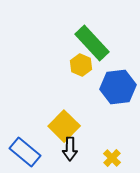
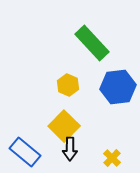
yellow hexagon: moved 13 px left, 20 px down
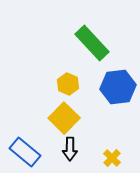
yellow hexagon: moved 1 px up
yellow square: moved 8 px up
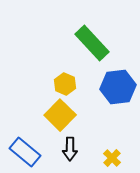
yellow hexagon: moved 3 px left
yellow square: moved 4 px left, 3 px up
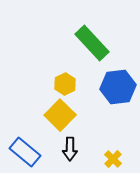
yellow hexagon: rotated 10 degrees clockwise
yellow cross: moved 1 px right, 1 px down
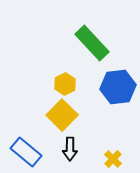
yellow square: moved 2 px right
blue rectangle: moved 1 px right
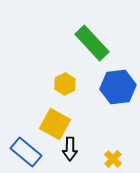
yellow square: moved 7 px left, 9 px down; rotated 16 degrees counterclockwise
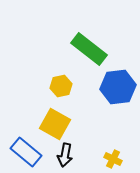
green rectangle: moved 3 px left, 6 px down; rotated 9 degrees counterclockwise
yellow hexagon: moved 4 px left, 2 px down; rotated 15 degrees clockwise
black arrow: moved 5 px left, 6 px down; rotated 10 degrees clockwise
yellow cross: rotated 18 degrees counterclockwise
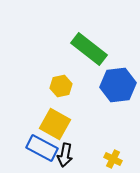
blue hexagon: moved 2 px up
blue rectangle: moved 16 px right, 4 px up; rotated 12 degrees counterclockwise
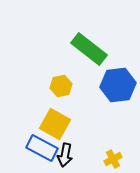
yellow cross: rotated 36 degrees clockwise
